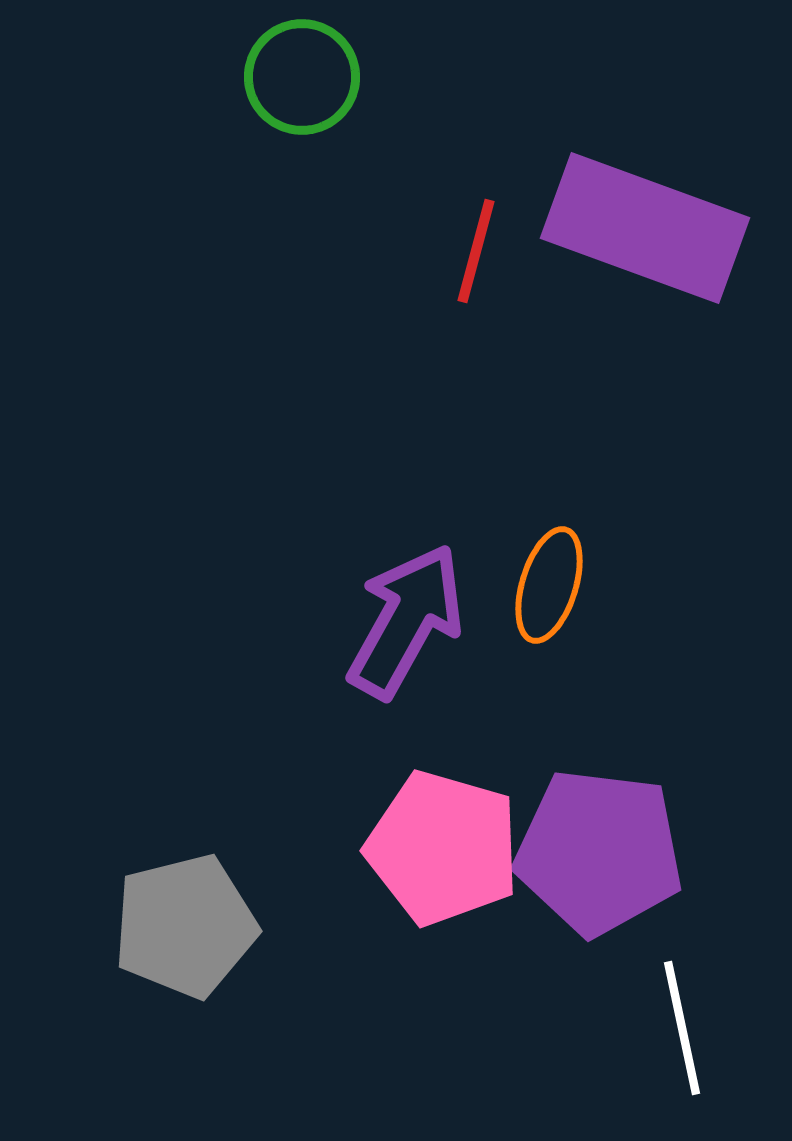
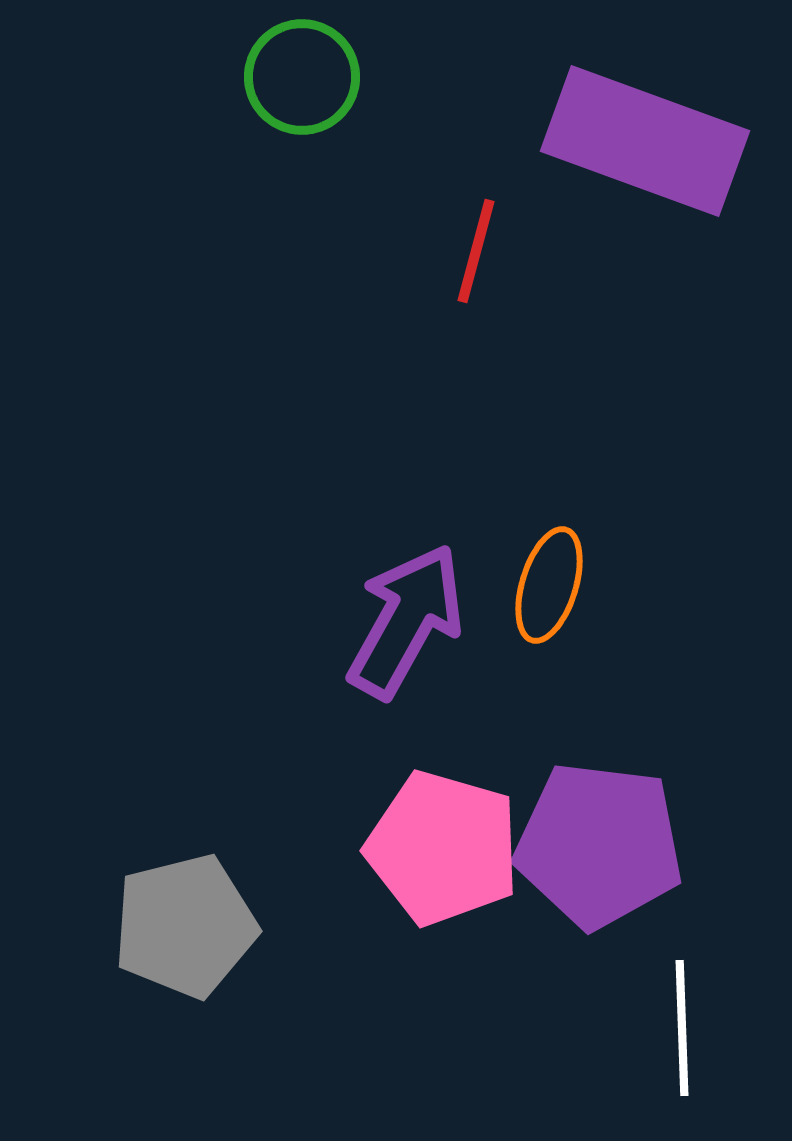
purple rectangle: moved 87 px up
purple pentagon: moved 7 px up
white line: rotated 10 degrees clockwise
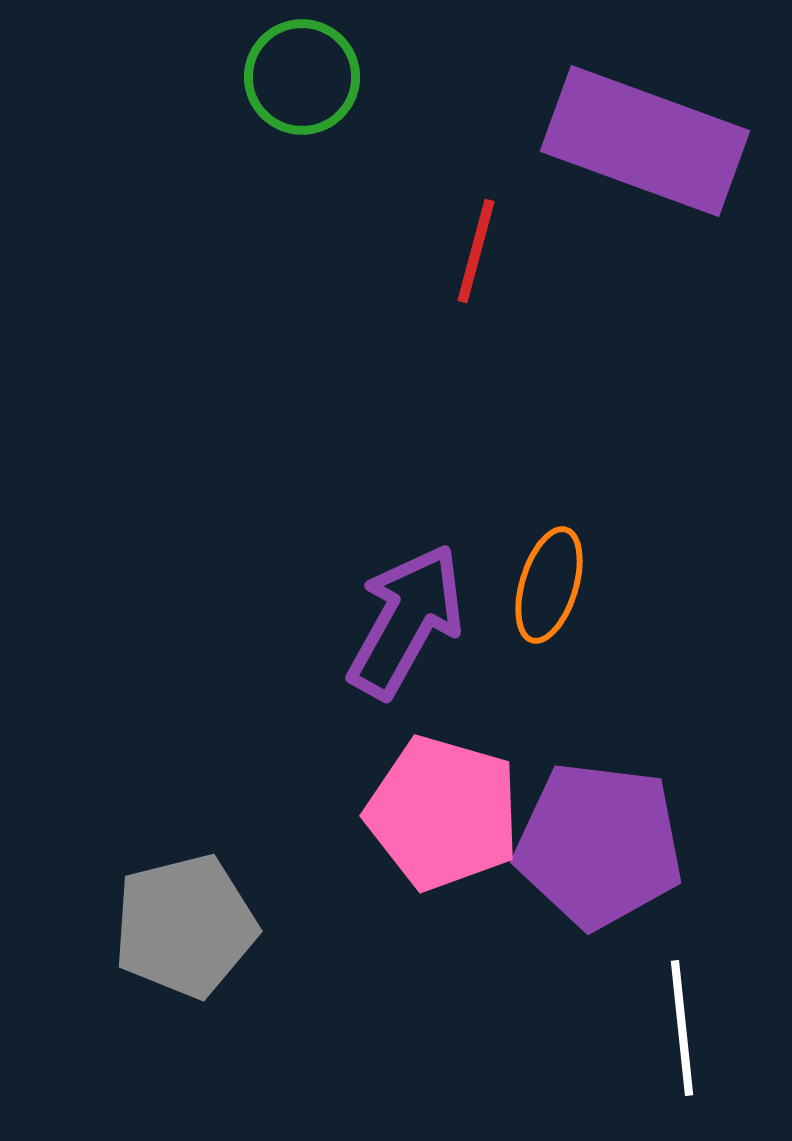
pink pentagon: moved 35 px up
white line: rotated 4 degrees counterclockwise
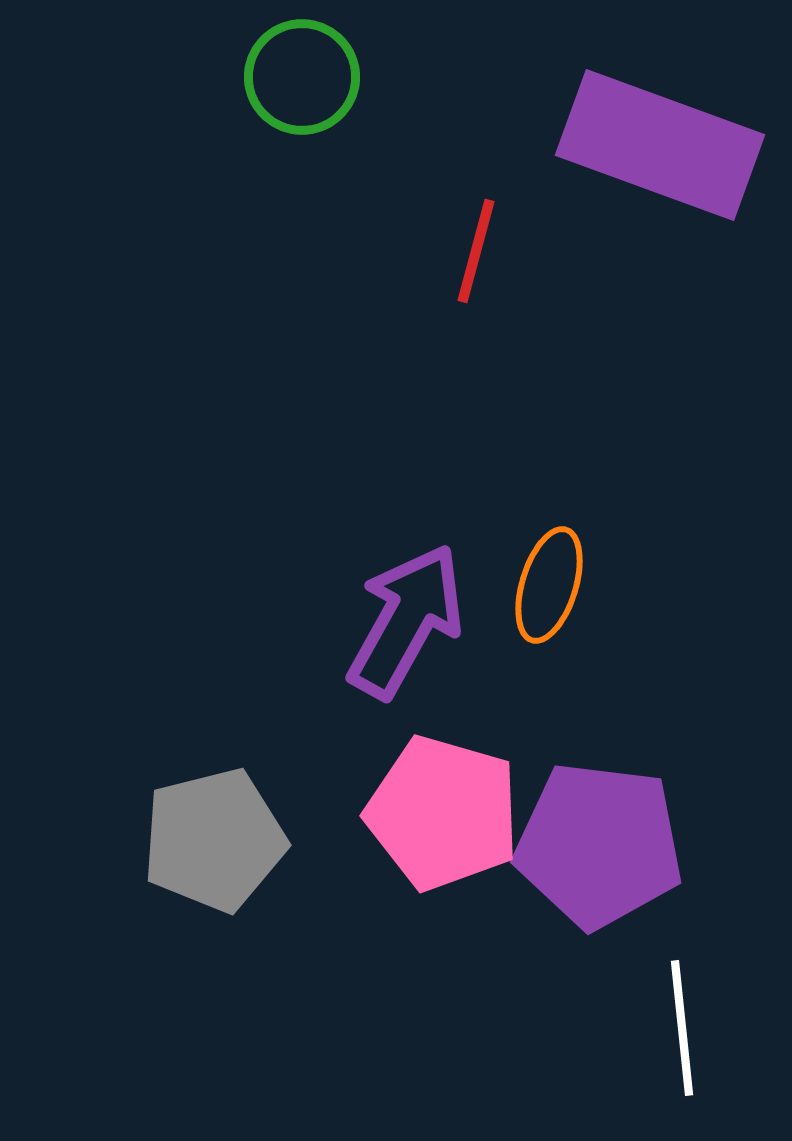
purple rectangle: moved 15 px right, 4 px down
gray pentagon: moved 29 px right, 86 px up
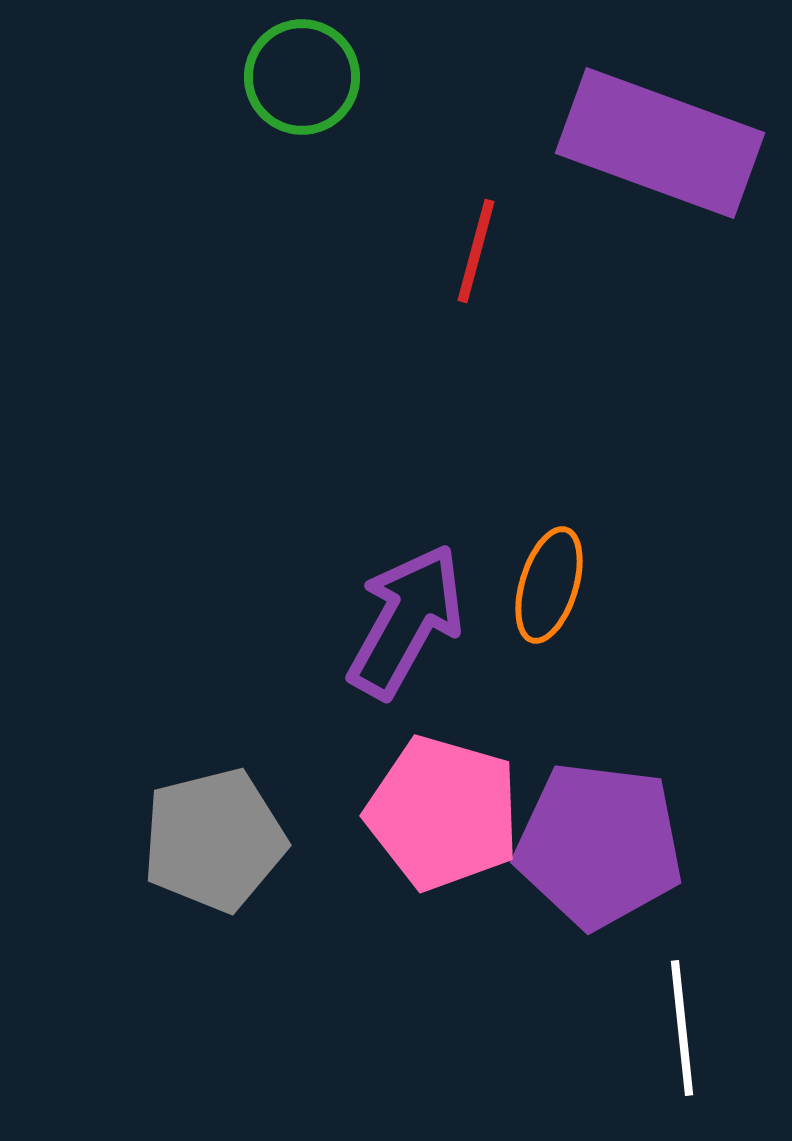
purple rectangle: moved 2 px up
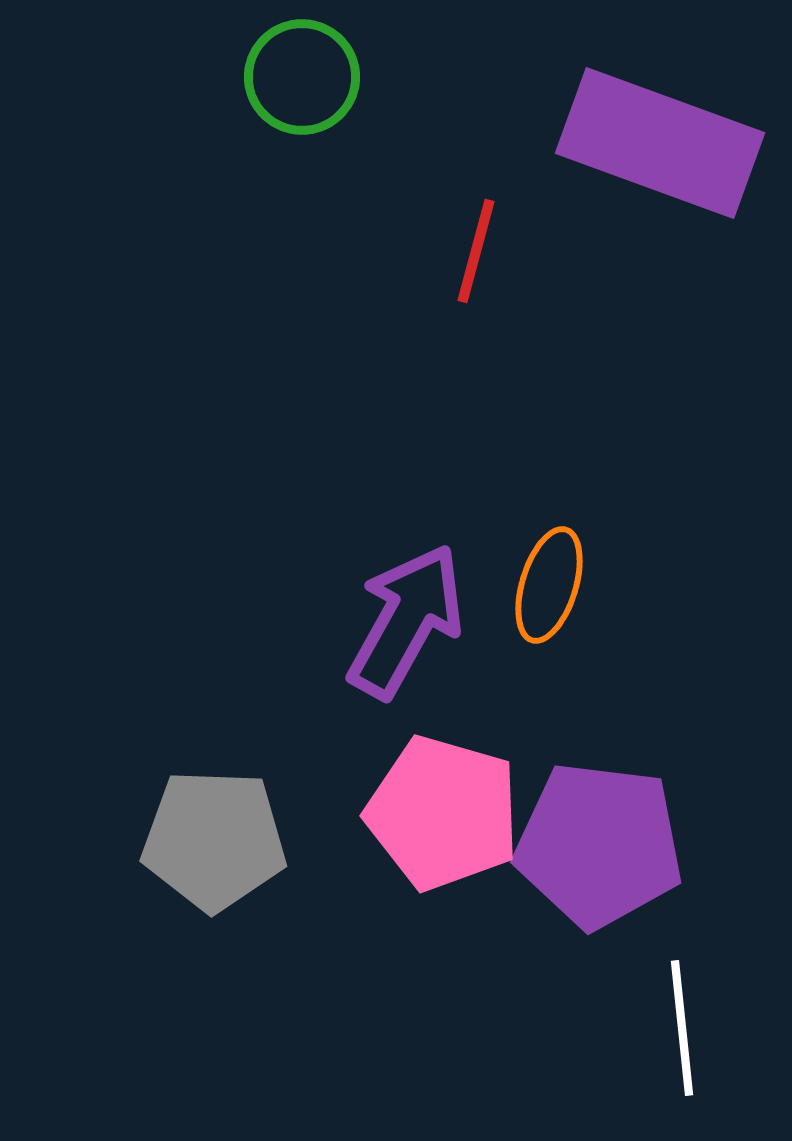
gray pentagon: rotated 16 degrees clockwise
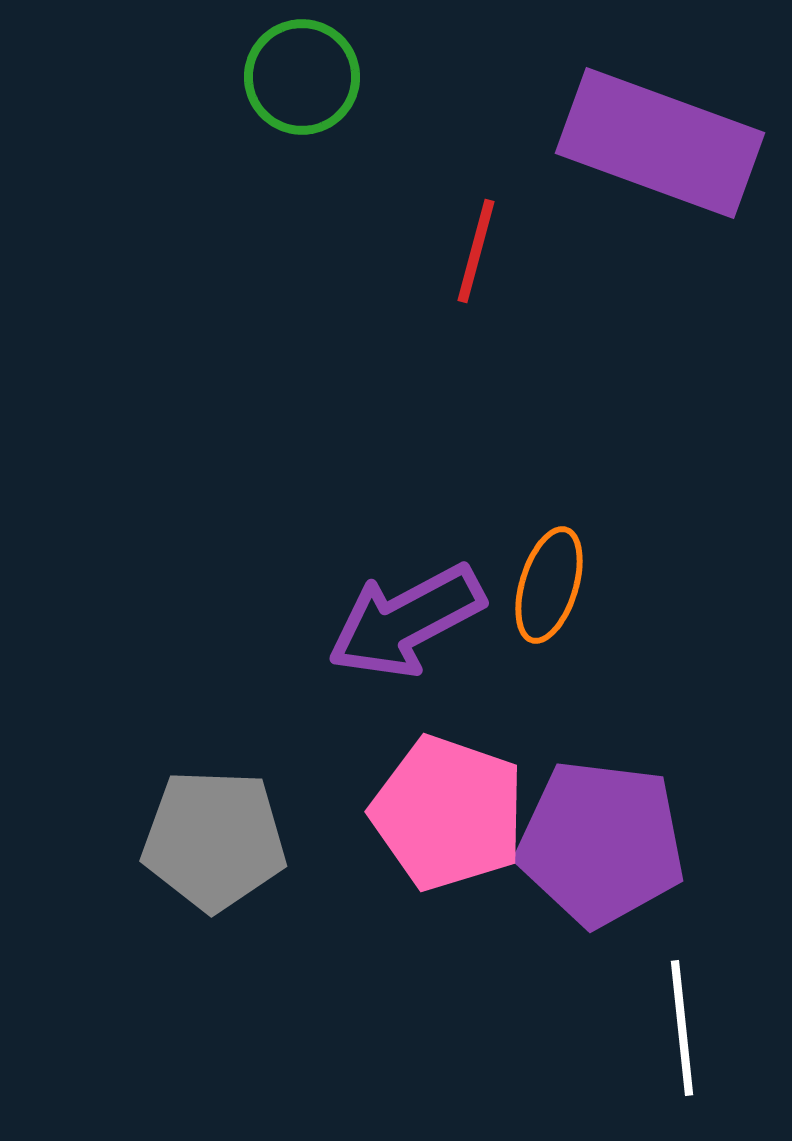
purple arrow: rotated 147 degrees counterclockwise
pink pentagon: moved 5 px right; rotated 3 degrees clockwise
purple pentagon: moved 2 px right, 2 px up
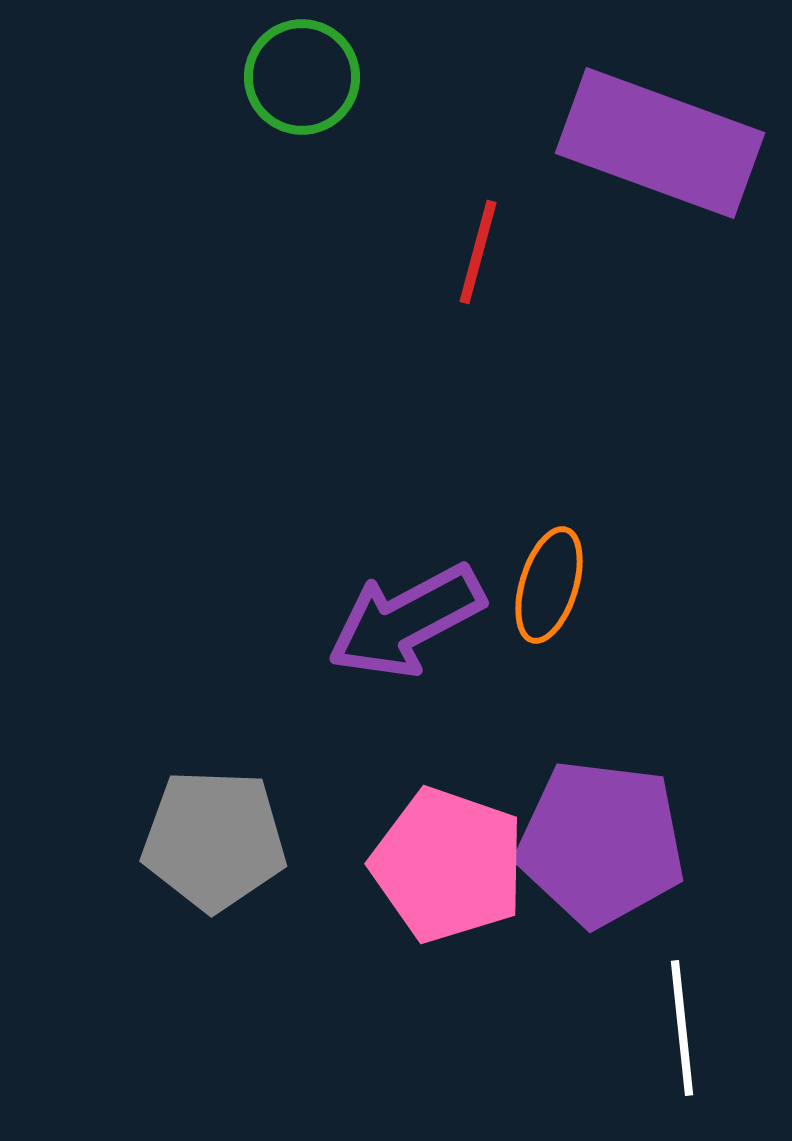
red line: moved 2 px right, 1 px down
pink pentagon: moved 52 px down
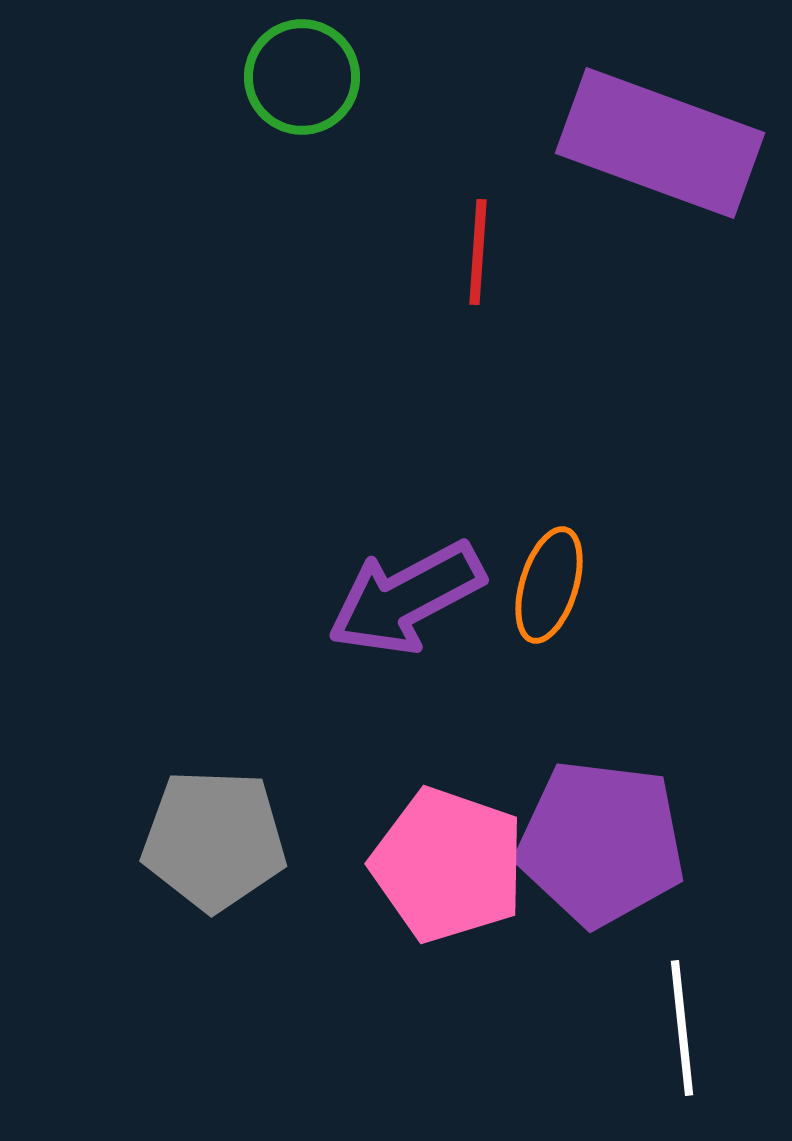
red line: rotated 11 degrees counterclockwise
purple arrow: moved 23 px up
